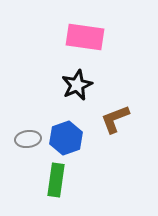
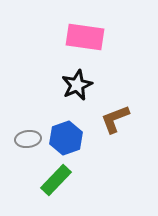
green rectangle: rotated 36 degrees clockwise
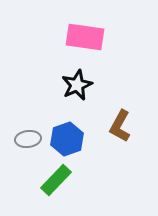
brown L-shape: moved 5 px right, 7 px down; rotated 40 degrees counterclockwise
blue hexagon: moved 1 px right, 1 px down
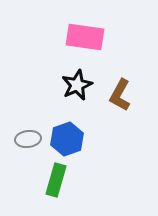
brown L-shape: moved 31 px up
green rectangle: rotated 28 degrees counterclockwise
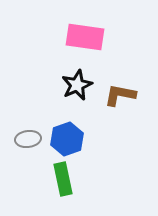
brown L-shape: rotated 72 degrees clockwise
green rectangle: moved 7 px right, 1 px up; rotated 28 degrees counterclockwise
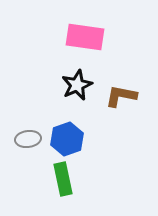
brown L-shape: moved 1 px right, 1 px down
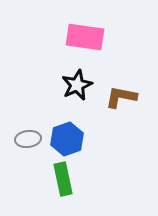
brown L-shape: moved 1 px down
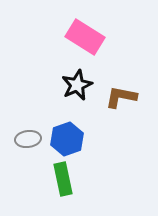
pink rectangle: rotated 24 degrees clockwise
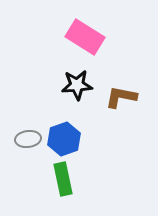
black star: rotated 20 degrees clockwise
blue hexagon: moved 3 px left
